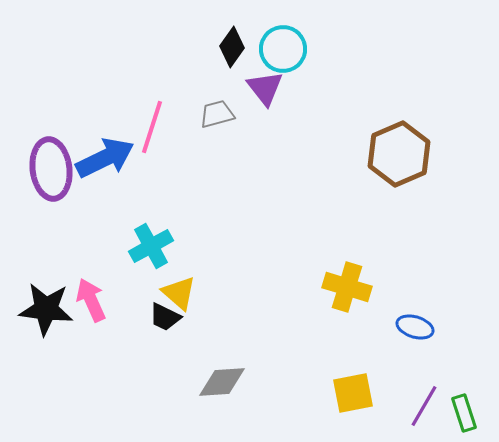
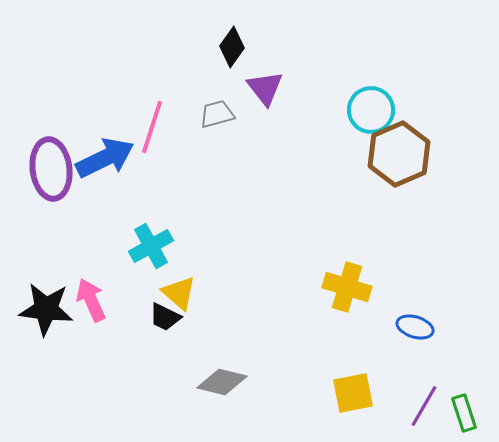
cyan circle: moved 88 px right, 61 px down
gray diamond: rotated 18 degrees clockwise
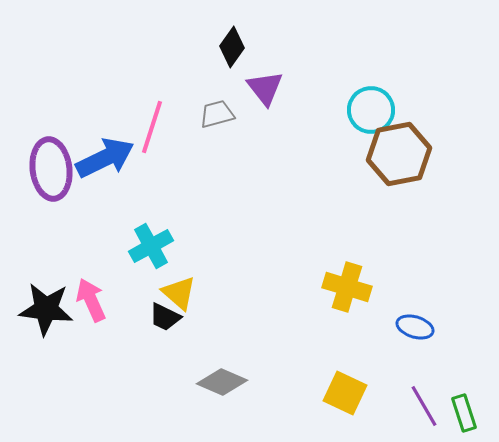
brown hexagon: rotated 12 degrees clockwise
gray diamond: rotated 9 degrees clockwise
yellow square: moved 8 px left; rotated 36 degrees clockwise
purple line: rotated 60 degrees counterclockwise
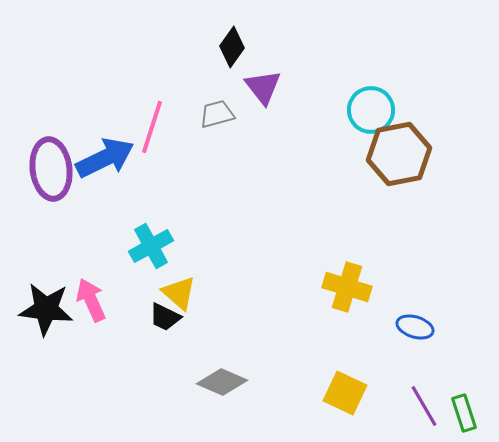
purple triangle: moved 2 px left, 1 px up
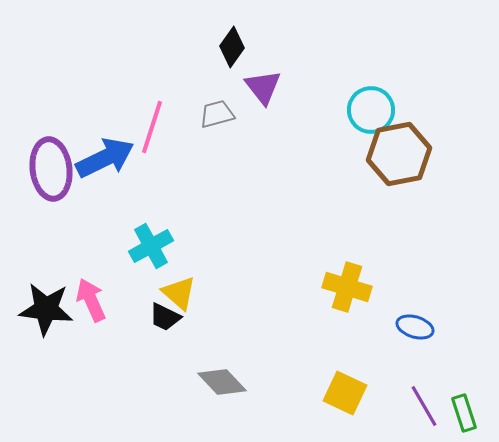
gray diamond: rotated 24 degrees clockwise
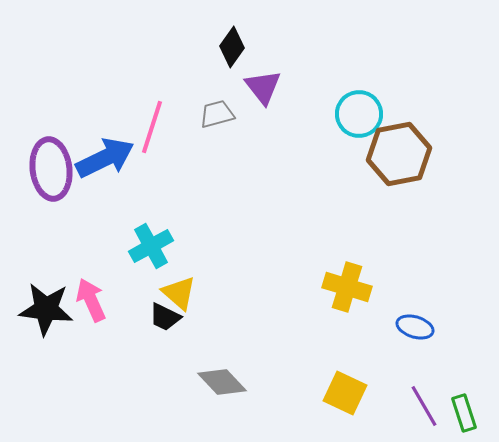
cyan circle: moved 12 px left, 4 px down
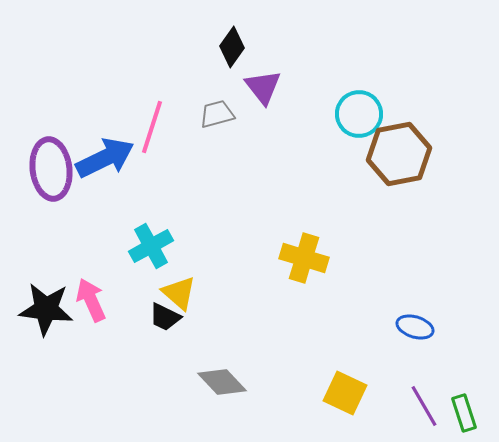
yellow cross: moved 43 px left, 29 px up
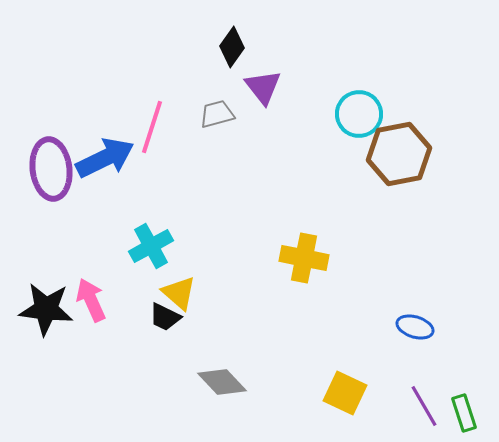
yellow cross: rotated 6 degrees counterclockwise
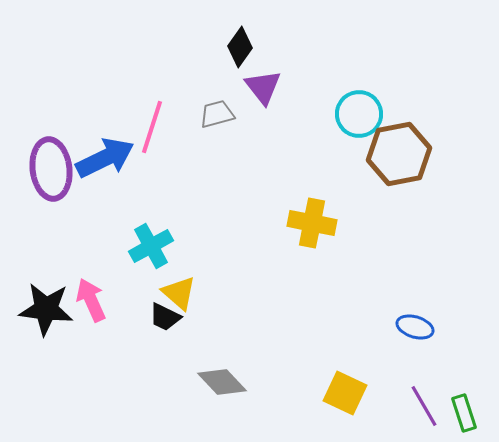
black diamond: moved 8 px right
yellow cross: moved 8 px right, 35 px up
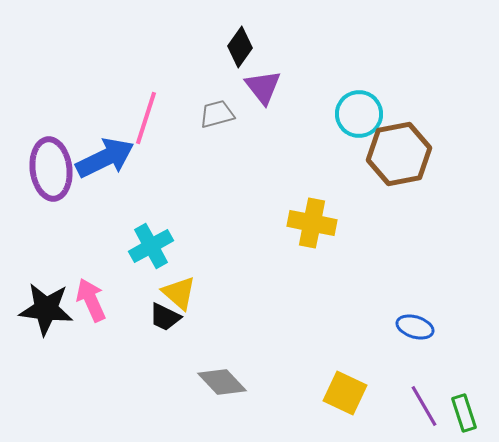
pink line: moved 6 px left, 9 px up
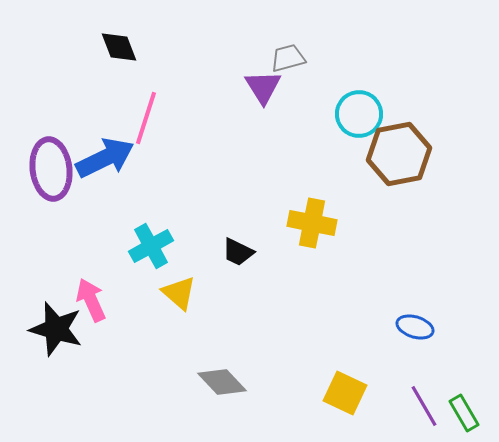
black diamond: moved 121 px left; rotated 57 degrees counterclockwise
purple triangle: rotated 6 degrees clockwise
gray trapezoid: moved 71 px right, 56 px up
black star: moved 10 px right, 20 px down; rotated 10 degrees clockwise
black trapezoid: moved 73 px right, 65 px up
green rectangle: rotated 12 degrees counterclockwise
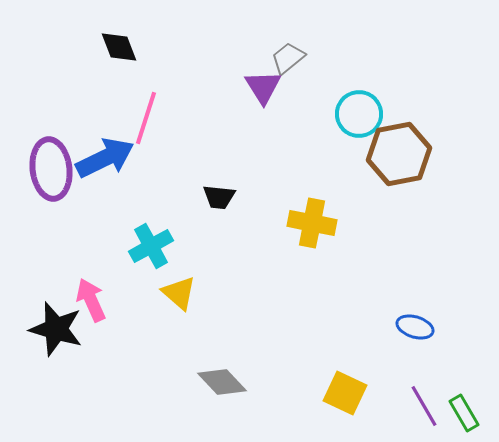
gray trapezoid: rotated 24 degrees counterclockwise
black trapezoid: moved 19 px left, 55 px up; rotated 20 degrees counterclockwise
